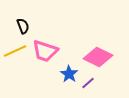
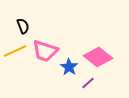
pink diamond: rotated 12 degrees clockwise
blue star: moved 7 px up
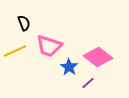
black semicircle: moved 1 px right, 3 px up
pink trapezoid: moved 4 px right, 5 px up
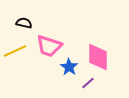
black semicircle: rotated 56 degrees counterclockwise
pink diamond: rotated 52 degrees clockwise
